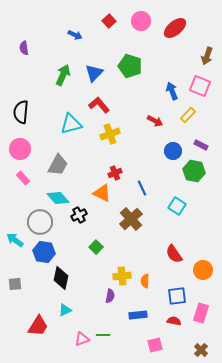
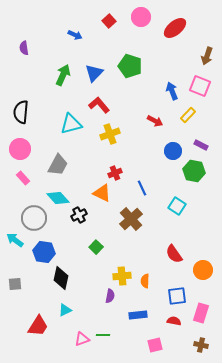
pink circle at (141, 21): moved 4 px up
gray circle at (40, 222): moved 6 px left, 4 px up
brown cross at (201, 350): moved 5 px up; rotated 32 degrees counterclockwise
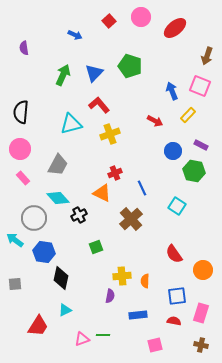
green square at (96, 247): rotated 24 degrees clockwise
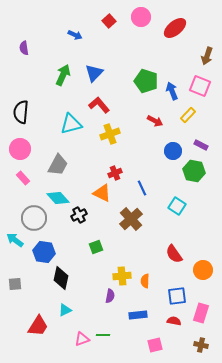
green pentagon at (130, 66): moved 16 px right, 15 px down
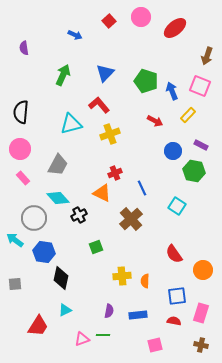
blue triangle at (94, 73): moved 11 px right
purple semicircle at (110, 296): moved 1 px left, 15 px down
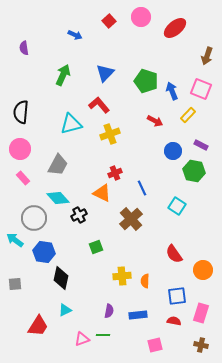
pink square at (200, 86): moved 1 px right, 3 px down
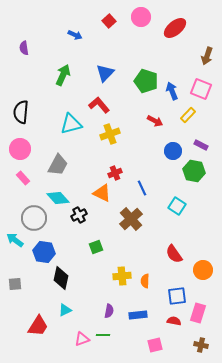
pink rectangle at (201, 313): moved 3 px left
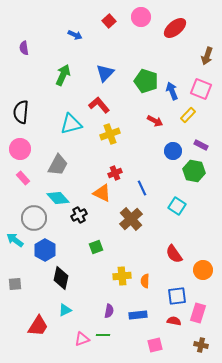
blue hexagon at (44, 252): moved 1 px right, 2 px up; rotated 20 degrees clockwise
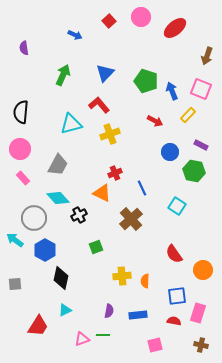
blue circle at (173, 151): moved 3 px left, 1 px down
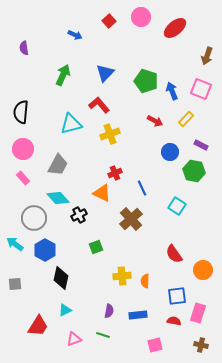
yellow rectangle at (188, 115): moved 2 px left, 4 px down
pink circle at (20, 149): moved 3 px right
cyan arrow at (15, 240): moved 4 px down
green line at (103, 335): rotated 16 degrees clockwise
pink triangle at (82, 339): moved 8 px left
